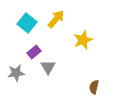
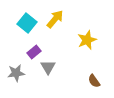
yellow arrow: moved 1 px left
yellow star: moved 4 px right
brown semicircle: moved 6 px up; rotated 48 degrees counterclockwise
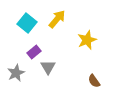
yellow arrow: moved 2 px right
gray star: rotated 18 degrees counterclockwise
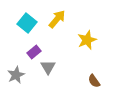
gray star: moved 2 px down
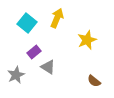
yellow arrow: moved 1 px up; rotated 18 degrees counterclockwise
gray triangle: rotated 28 degrees counterclockwise
brown semicircle: rotated 16 degrees counterclockwise
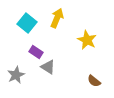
yellow star: rotated 24 degrees counterclockwise
purple rectangle: moved 2 px right; rotated 72 degrees clockwise
